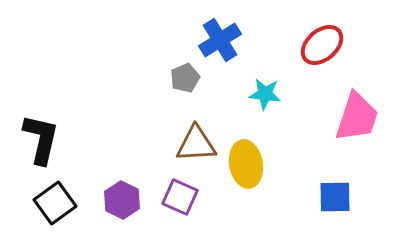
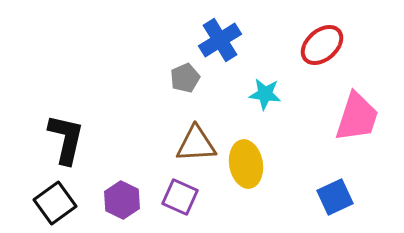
black L-shape: moved 25 px right
blue square: rotated 24 degrees counterclockwise
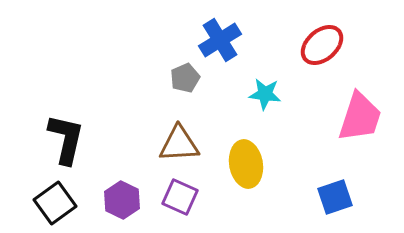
pink trapezoid: moved 3 px right
brown triangle: moved 17 px left
blue square: rotated 6 degrees clockwise
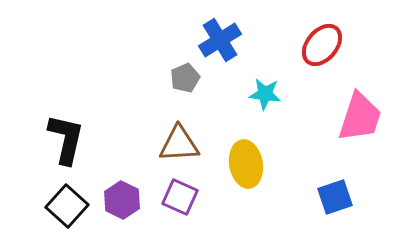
red ellipse: rotated 9 degrees counterclockwise
black square: moved 12 px right, 3 px down; rotated 12 degrees counterclockwise
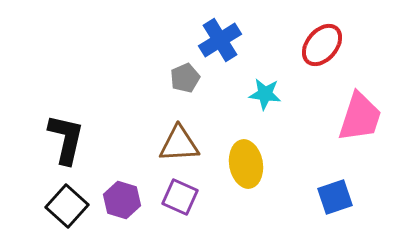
purple hexagon: rotated 9 degrees counterclockwise
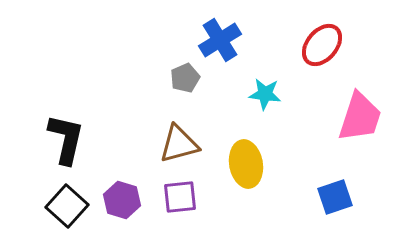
brown triangle: rotated 12 degrees counterclockwise
purple square: rotated 30 degrees counterclockwise
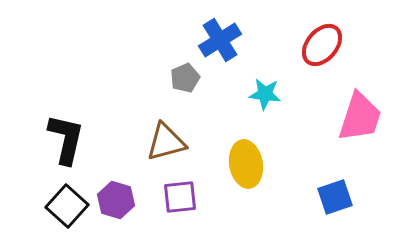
brown triangle: moved 13 px left, 2 px up
purple hexagon: moved 6 px left
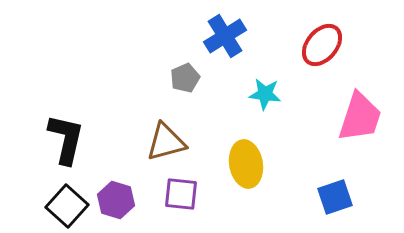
blue cross: moved 5 px right, 4 px up
purple square: moved 1 px right, 3 px up; rotated 12 degrees clockwise
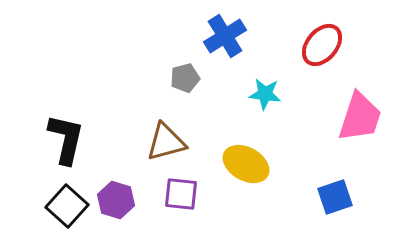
gray pentagon: rotated 8 degrees clockwise
yellow ellipse: rotated 51 degrees counterclockwise
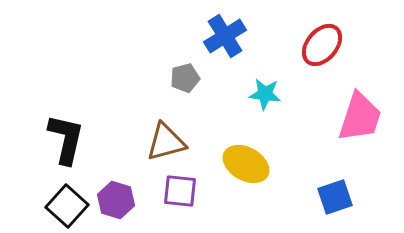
purple square: moved 1 px left, 3 px up
